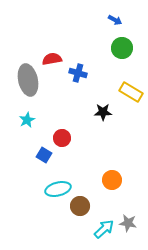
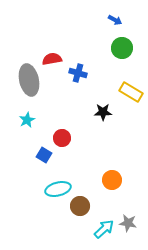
gray ellipse: moved 1 px right
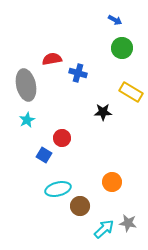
gray ellipse: moved 3 px left, 5 px down
orange circle: moved 2 px down
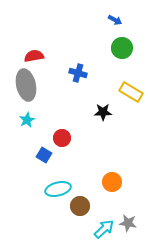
red semicircle: moved 18 px left, 3 px up
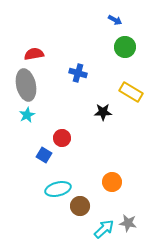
green circle: moved 3 px right, 1 px up
red semicircle: moved 2 px up
cyan star: moved 5 px up
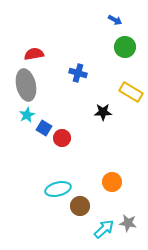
blue square: moved 27 px up
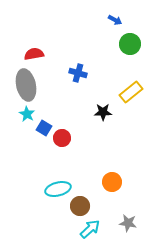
green circle: moved 5 px right, 3 px up
yellow rectangle: rotated 70 degrees counterclockwise
cyan star: moved 1 px up; rotated 14 degrees counterclockwise
cyan arrow: moved 14 px left
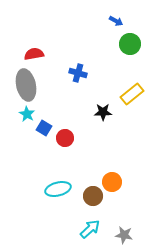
blue arrow: moved 1 px right, 1 px down
yellow rectangle: moved 1 px right, 2 px down
red circle: moved 3 px right
brown circle: moved 13 px right, 10 px up
gray star: moved 4 px left, 12 px down
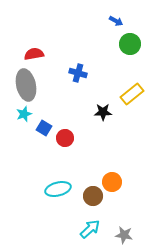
cyan star: moved 3 px left; rotated 21 degrees clockwise
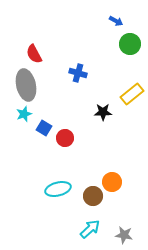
red semicircle: rotated 108 degrees counterclockwise
